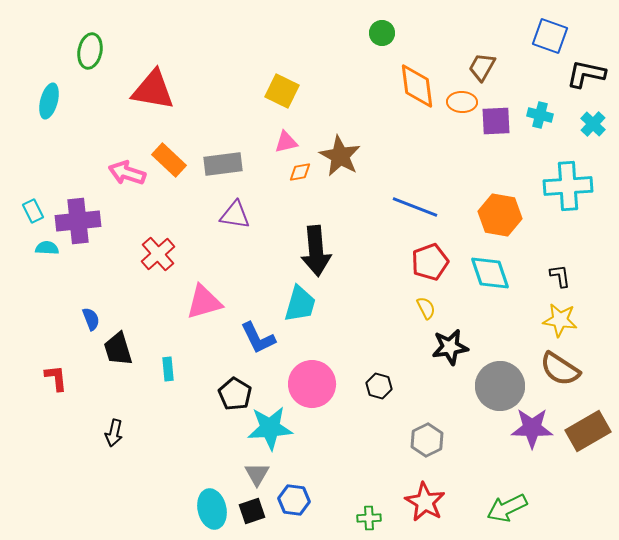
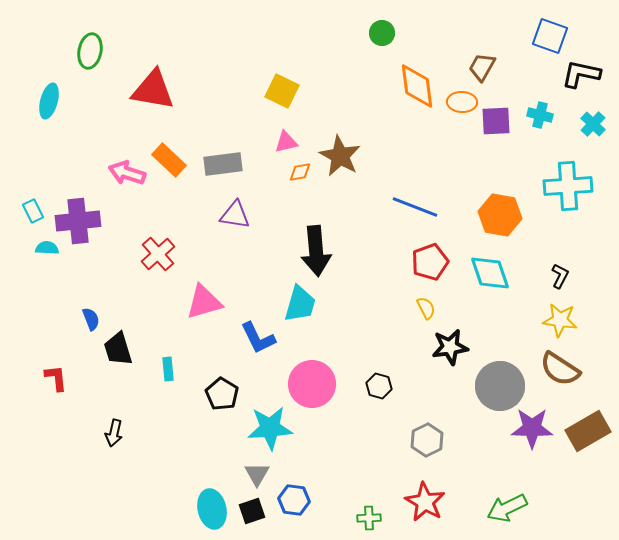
black L-shape at (586, 74): moved 5 px left
black L-shape at (560, 276): rotated 35 degrees clockwise
black pentagon at (235, 394): moved 13 px left
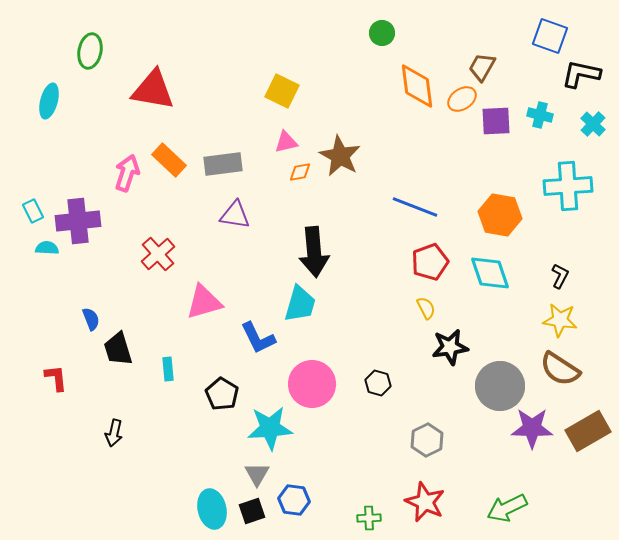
orange ellipse at (462, 102): moved 3 px up; rotated 36 degrees counterclockwise
pink arrow at (127, 173): rotated 90 degrees clockwise
black arrow at (316, 251): moved 2 px left, 1 px down
black hexagon at (379, 386): moved 1 px left, 3 px up
red star at (425, 502): rotated 6 degrees counterclockwise
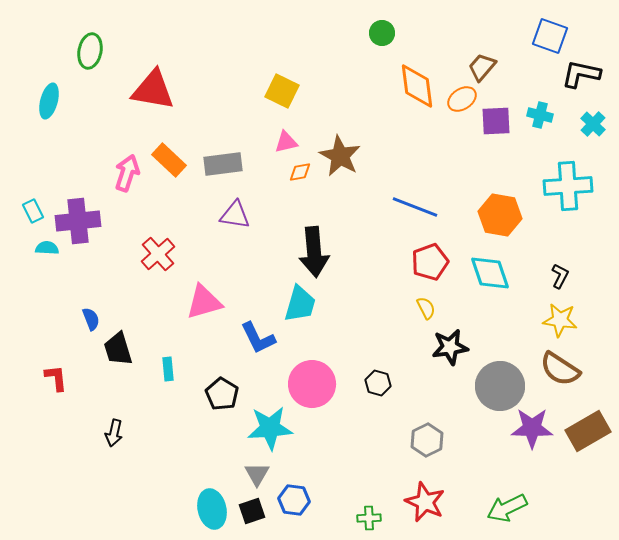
brown trapezoid at (482, 67): rotated 12 degrees clockwise
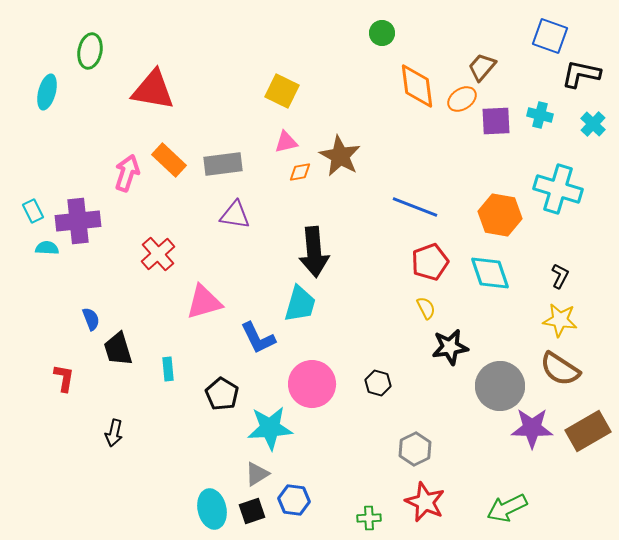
cyan ellipse at (49, 101): moved 2 px left, 9 px up
cyan cross at (568, 186): moved 10 px left, 3 px down; rotated 21 degrees clockwise
red L-shape at (56, 378): moved 8 px right; rotated 16 degrees clockwise
gray hexagon at (427, 440): moved 12 px left, 9 px down
gray triangle at (257, 474): rotated 28 degrees clockwise
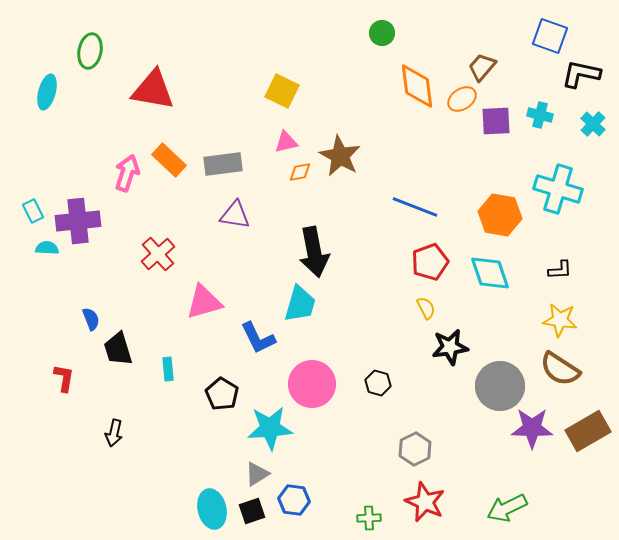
black arrow at (314, 252): rotated 6 degrees counterclockwise
black L-shape at (560, 276): moved 6 px up; rotated 60 degrees clockwise
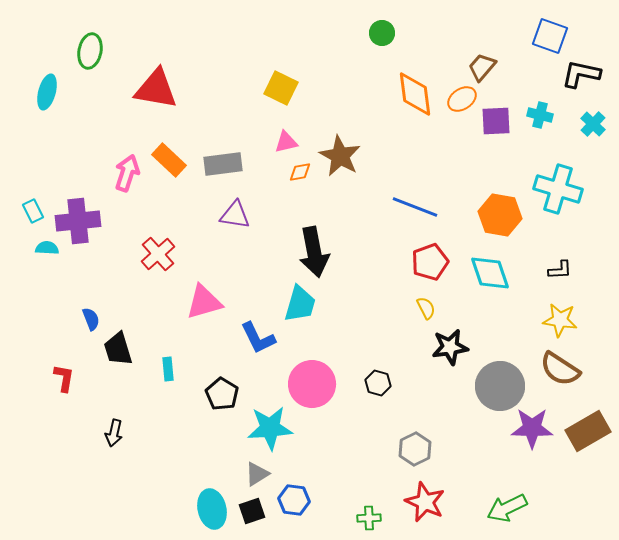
orange diamond at (417, 86): moved 2 px left, 8 px down
red triangle at (153, 90): moved 3 px right, 1 px up
yellow square at (282, 91): moved 1 px left, 3 px up
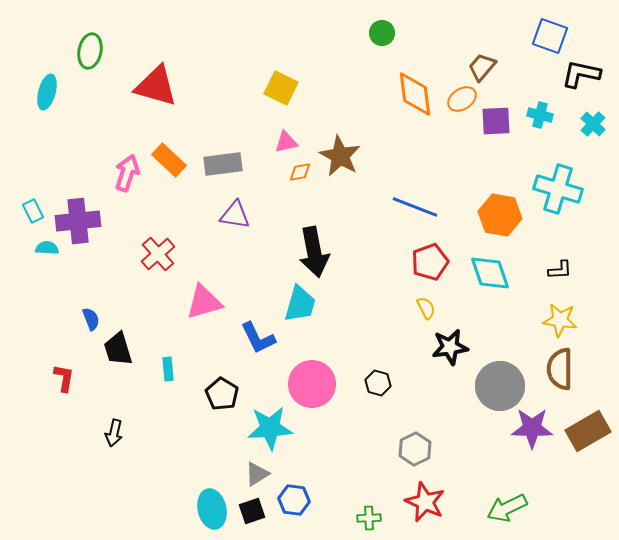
red triangle at (156, 89): moved 3 px up; rotated 6 degrees clockwise
brown semicircle at (560, 369): rotated 57 degrees clockwise
